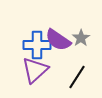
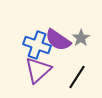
blue cross: rotated 20 degrees clockwise
purple triangle: moved 3 px right
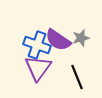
gray star: rotated 18 degrees clockwise
purple triangle: moved 2 px up; rotated 12 degrees counterclockwise
black line: rotated 55 degrees counterclockwise
